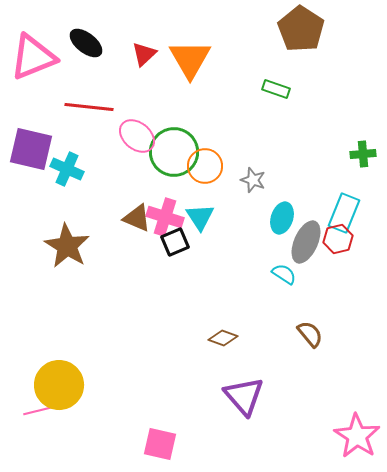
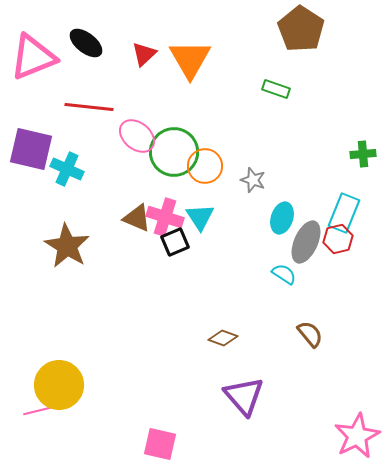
pink star: rotated 12 degrees clockwise
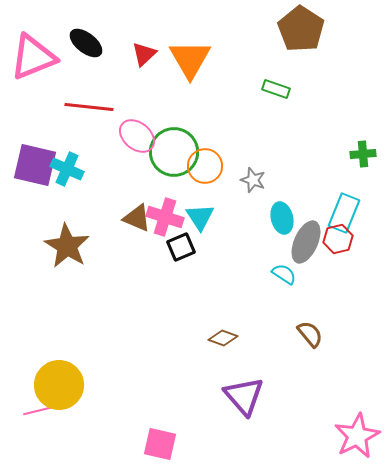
purple square: moved 4 px right, 16 px down
cyan ellipse: rotated 32 degrees counterclockwise
black square: moved 6 px right, 5 px down
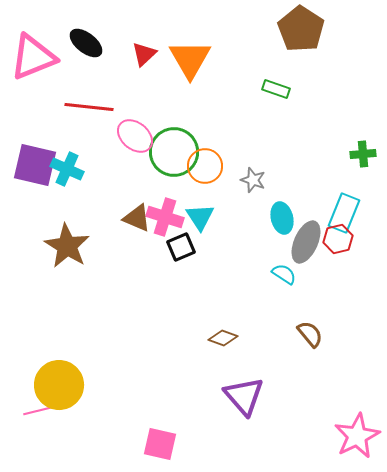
pink ellipse: moved 2 px left
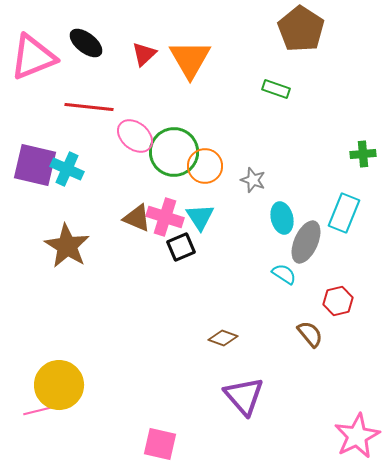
red hexagon: moved 62 px down
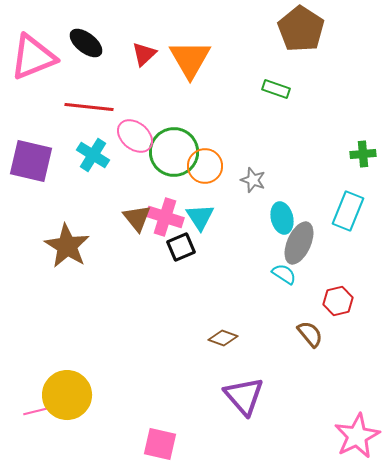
purple square: moved 4 px left, 4 px up
cyan cross: moved 26 px right, 14 px up; rotated 8 degrees clockwise
cyan rectangle: moved 4 px right, 2 px up
brown triangle: rotated 28 degrees clockwise
gray ellipse: moved 7 px left, 1 px down
yellow circle: moved 8 px right, 10 px down
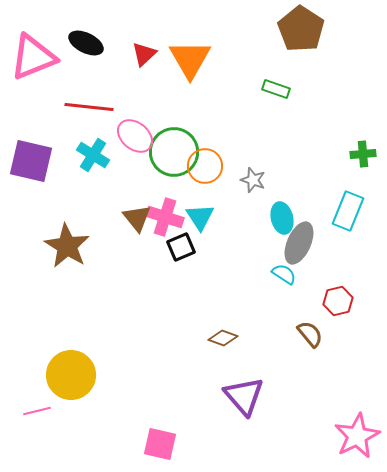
black ellipse: rotated 12 degrees counterclockwise
yellow circle: moved 4 px right, 20 px up
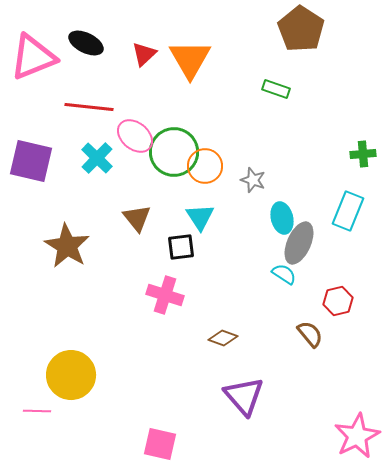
cyan cross: moved 4 px right, 3 px down; rotated 12 degrees clockwise
pink cross: moved 78 px down
black square: rotated 16 degrees clockwise
pink line: rotated 16 degrees clockwise
